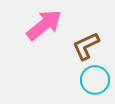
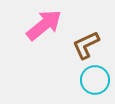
brown L-shape: moved 1 px up
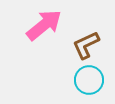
cyan circle: moved 6 px left
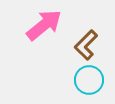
brown L-shape: rotated 20 degrees counterclockwise
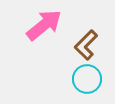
cyan circle: moved 2 px left, 1 px up
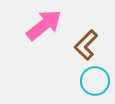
cyan circle: moved 8 px right, 2 px down
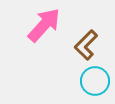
pink arrow: rotated 9 degrees counterclockwise
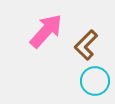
pink arrow: moved 2 px right, 6 px down
